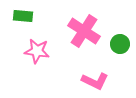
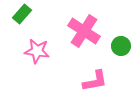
green rectangle: moved 1 px left, 2 px up; rotated 54 degrees counterclockwise
green circle: moved 1 px right, 2 px down
pink L-shape: rotated 36 degrees counterclockwise
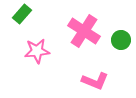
green circle: moved 6 px up
pink star: rotated 15 degrees counterclockwise
pink L-shape: rotated 32 degrees clockwise
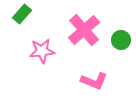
pink cross: moved 1 px up; rotated 16 degrees clockwise
pink star: moved 5 px right
pink L-shape: moved 1 px left
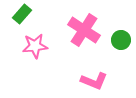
pink cross: rotated 16 degrees counterclockwise
pink star: moved 7 px left, 5 px up
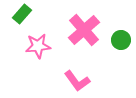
pink cross: rotated 16 degrees clockwise
pink star: moved 3 px right
pink L-shape: moved 17 px left; rotated 32 degrees clockwise
